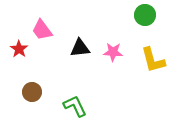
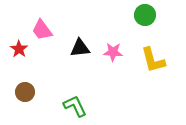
brown circle: moved 7 px left
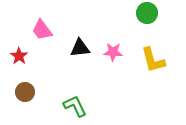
green circle: moved 2 px right, 2 px up
red star: moved 7 px down
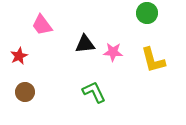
pink trapezoid: moved 5 px up
black triangle: moved 5 px right, 4 px up
red star: rotated 12 degrees clockwise
green L-shape: moved 19 px right, 14 px up
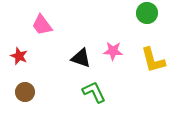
black triangle: moved 4 px left, 14 px down; rotated 25 degrees clockwise
pink star: moved 1 px up
red star: rotated 24 degrees counterclockwise
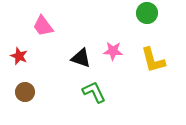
pink trapezoid: moved 1 px right, 1 px down
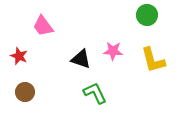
green circle: moved 2 px down
black triangle: moved 1 px down
green L-shape: moved 1 px right, 1 px down
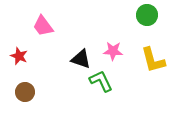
green L-shape: moved 6 px right, 12 px up
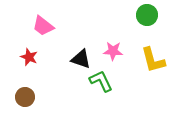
pink trapezoid: rotated 15 degrees counterclockwise
red star: moved 10 px right, 1 px down
brown circle: moved 5 px down
